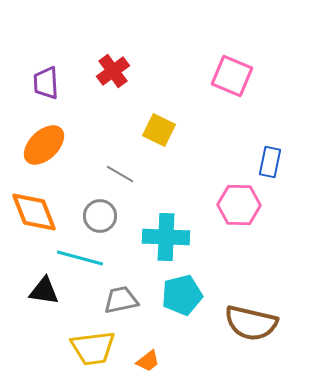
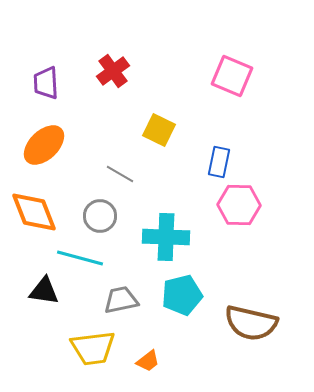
blue rectangle: moved 51 px left
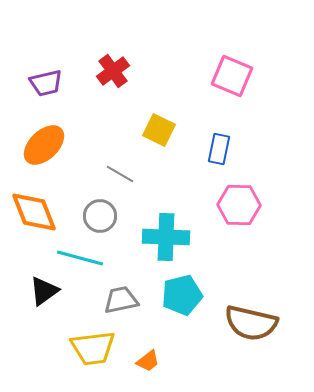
purple trapezoid: rotated 100 degrees counterclockwise
blue rectangle: moved 13 px up
black triangle: rotated 44 degrees counterclockwise
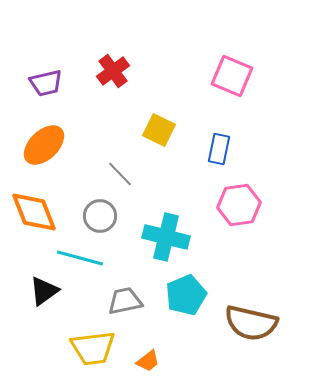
gray line: rotated 16 degrees clockwise
pink hexagon: rotated 9 degrees counterclockwise
cyan cross: rotated 12 degrees clockwise
cyan pentagon: moved 4 px right; rotated 9 degrees counterclockwise
gray trapezoid: moved 4 px right, 1 px down
